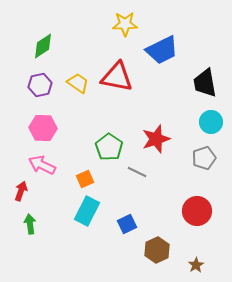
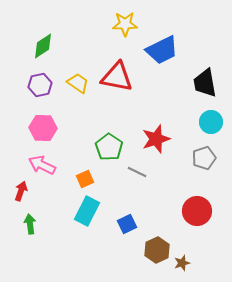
brown star: moved 14 px left, 2 px up; rotated 14 degrees clockwise
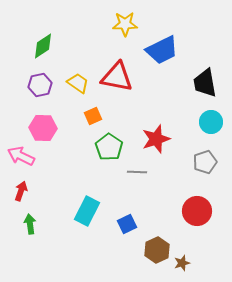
gray pentagon: moved 1 px right, 4 px down
pink arrow: moved 21 px left, 9 px up
gray line: rotated 24 degrees counterclockwise
orange square: moved 8 px right, 63 px up
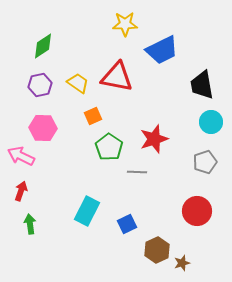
black trapezoid: moved 3 px left, 2 px down
red star: moved 2 px left
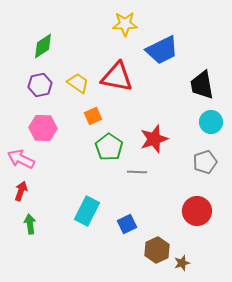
pink arrow: moved 3 px down
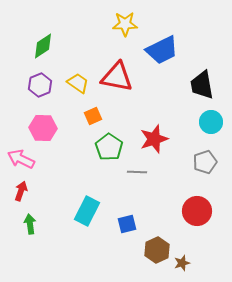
purple hexagon: rotated 10 degrees counterclockwise
blue square: rotated 12 degrees clockwise
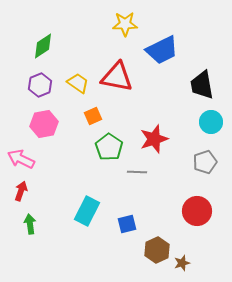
pink hexagon: moved 1 px right, 4 px up; rotated 12 degrees counterclockwise
